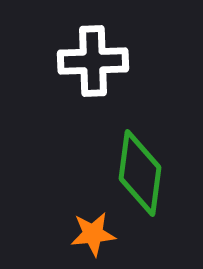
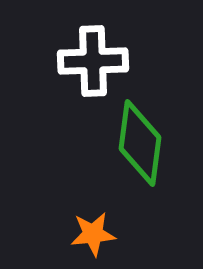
green diamond: moved 30 px up
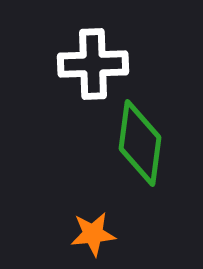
white cross: moved 3 px down
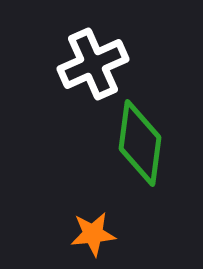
white cross: rotated 22 degrees counterclockwise
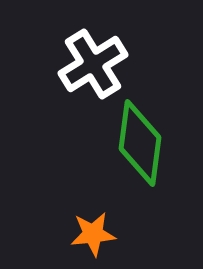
white cross: rotated 8 degrees counterclockwise
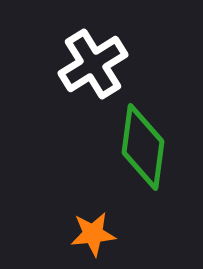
green diamond: moved 3 px right, 4 px down
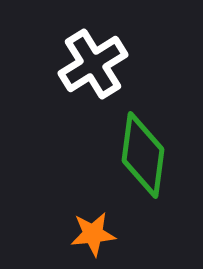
green diamond: moved 8 px down
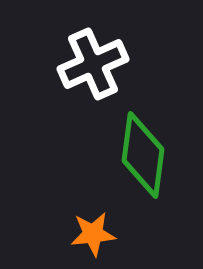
white cross: rotated 8 degrees clockwise
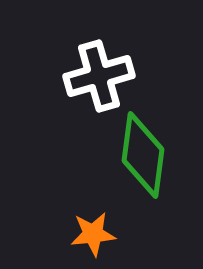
white cross: moved 6 px right, 12 px down; rotated 8 degrees clockwise
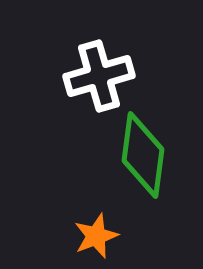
orange star: moved 3 px right, 2 px down; rotated 15 degrees counterclockwise
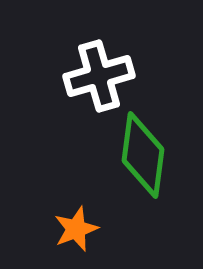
orange star: moved 20 px left, 7 px up
